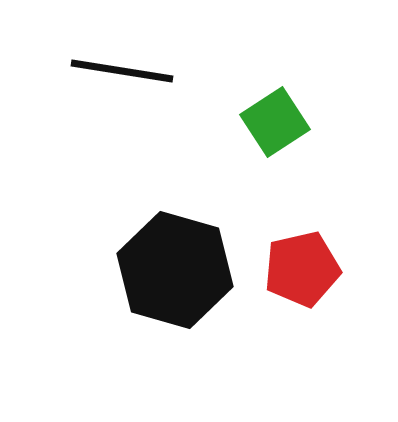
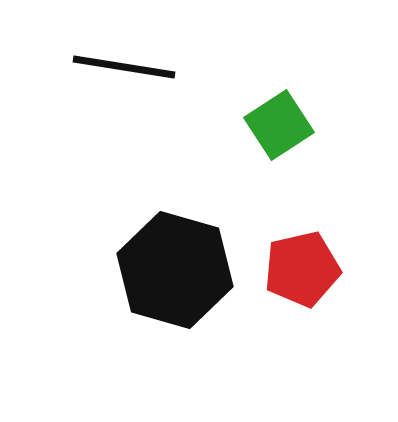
black line: moved 2 px right, 4 px up
green square: moved 4 px right, 3 px down
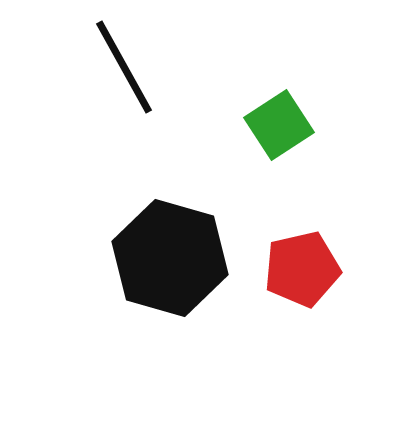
black line: rotated 52 degrees clockwise
black hexagon: moved 5 px left, 12 px up
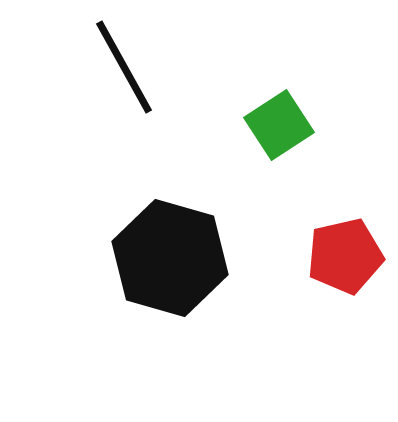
red pentagon: moved 43 px right, 13 px up
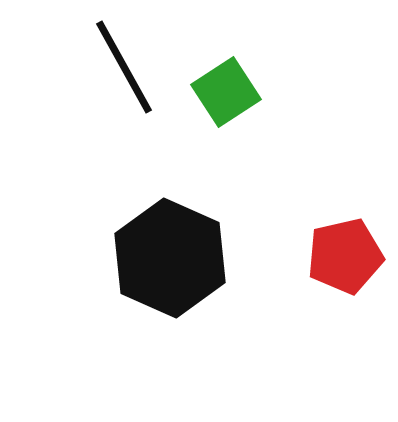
green square: moved 53 px left, 33 px up
black hexagon: rotated 8 degrees clockwise
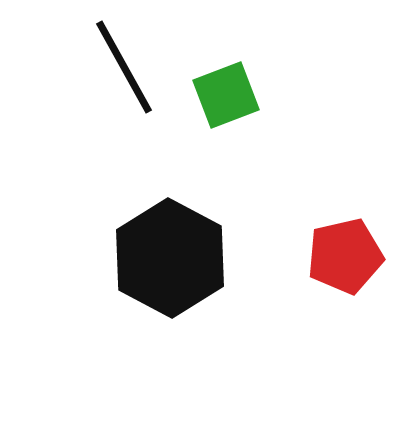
green square: moved 3 px down; rotated 12 degrees clockwise
black hexagon: rotated 4 degrees clockwise
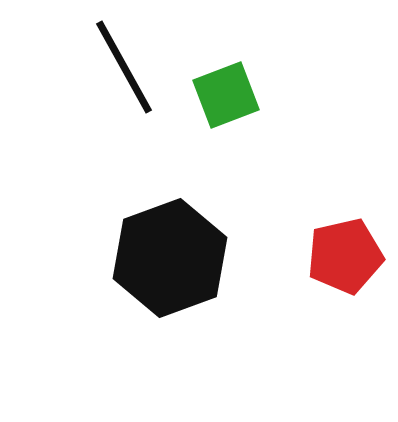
black hexagon: rotated 12 degrees clockwise
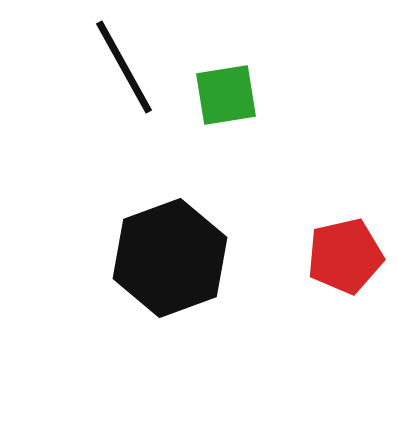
green square: rotated 12 degrees clockwise
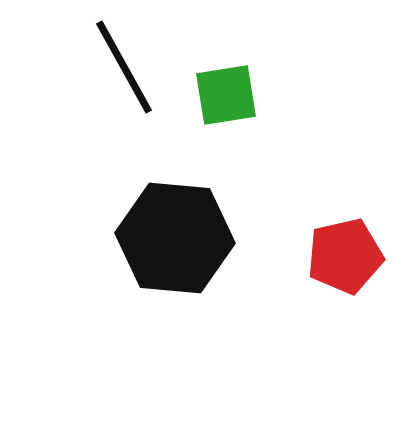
black hexagon: moved 5 px right, 20 px up; rotated 25 degrees clockwise
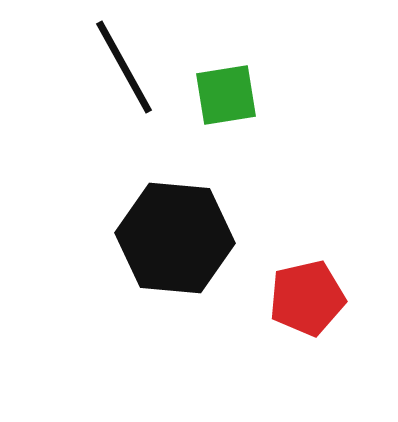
red pentagon: moved 38 px left, 42 px down
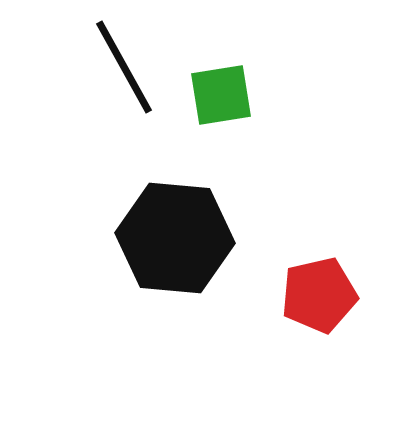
green square: moved 5 px left
red pentagon: moved 12 px right, 3 px up
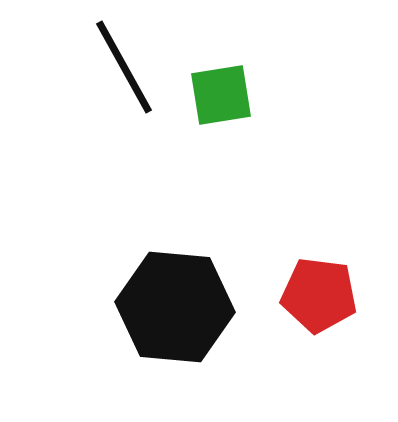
black hexagon: moved 69 px down
red pentagon: rotated 20 degrees clockwise
